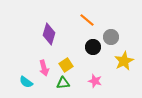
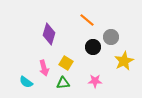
yellow square: moved 2 px up; rotated 24 degrees counterclockwise
pink star: rotated 16 degrees counterclockwise
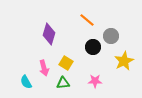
gray circle: moved 1 px up
cyan semicircle: rotated 24 degrees clockwise
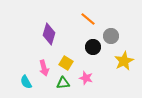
orange line: moved 1 px right, 1 px up
pink star: moved 9 px left, 3 px up; rotated 16 degrees clockwise
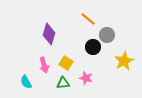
gray circle: moved 4 px left, 1 px up
pink arrow: moved 3 px up
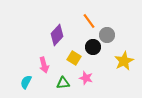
orange line: moved 1 px right, 2 px down; rotated 14 degrees clockwise
purple diamond: moved 8 px right, 1 px down; rotated 25 degrees clockwise
yellow square: moved 8 px right, 5 px up
cyan semicircle: rotated 56 degrees clockwise
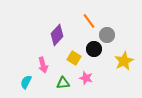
black circle: moved 1 px right, 2 px down
pink arrow: moved 1 px left
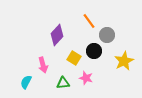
black circle: moved 2 px down
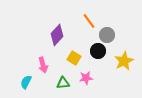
black circle: moved 4 px right
pink star: rotated 24 degrees counterclockwise
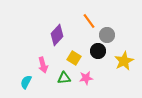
green triangle: moved 1 px right, 5 px up
